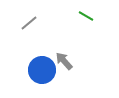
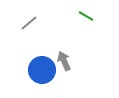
gray arrow: rotated 18 degrees clockwise
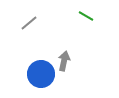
gray arrow: rotated 36 degrees clockwise
blue circle: moved 1 px left, 4 px down
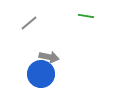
green line: rotated 21 degrees counterclockwise
gray arrow: moved 15 px left, 4 px up; rotated 90 degrees clockwise
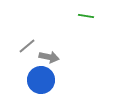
gray line: moved 2 px left, 23 px down
blue circle: moved 6 px down
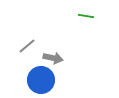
gray arrow: moved 4 px right, 1 px down
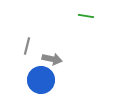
gray line: rotated 36 degrees counterclockwise
gray arrow: moved 1 px left, 1 px down
